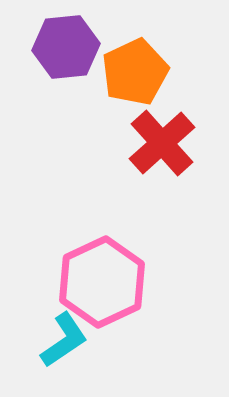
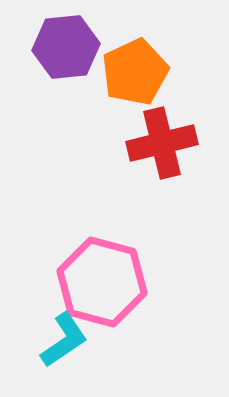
red cross: rotated 28 degrees clockwise
pink hexagon: rotated 20 degrees counterclockwise
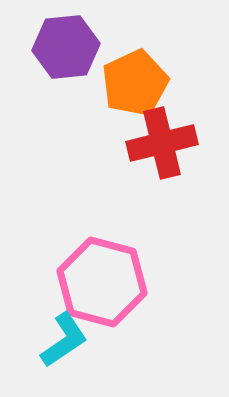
orange pentagon: moved 11 px down
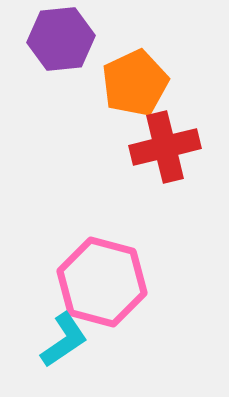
purple hexagon: moved 5 px left, 8 px up
red cross: moved 3 px right, 4 px down
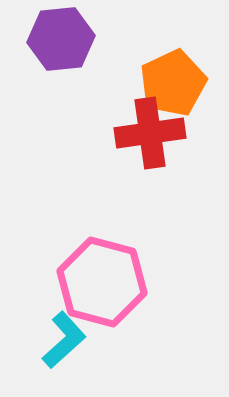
orange pentagon: moved 38 px right
red cross: moved 15 px left, 14 px up; rotated 6 degrees clockwise
cyan L-shape: rotated 8 degrees counterclockwise
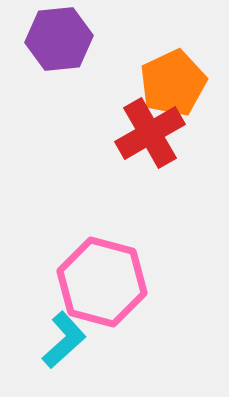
purple hexagon: moved 2 px left
red cross: rotated 22 degrees counterclockwise
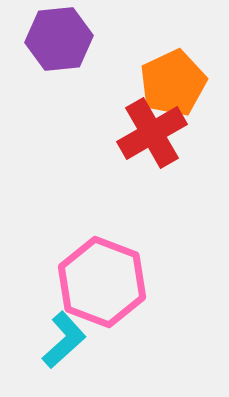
red cross: moved 2 px right
pink hexagon: rotated 6 degrees clockwise
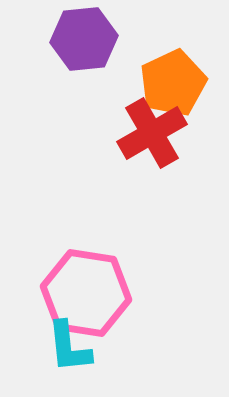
purple hexagon: moved 25 px right
pink hexagon: moved 16 px left, 11 px down; rotated 12 degrees counterclockwise
cyan L-shape: moved 5 px right, 7 px down; rotated 126 degrees clockwise
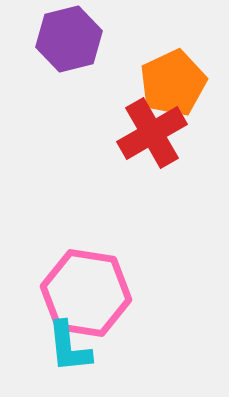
purple hexagon: moved 15 px left; rotated 8 degrees counterclockwise
